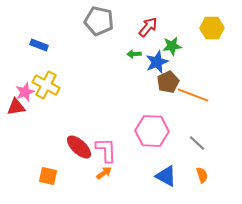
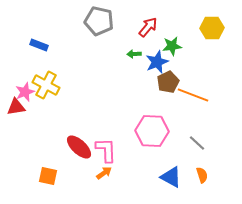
blue triangle: moved 5 px right, 1 px down
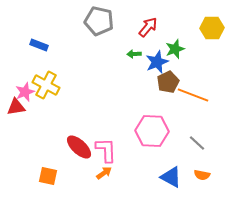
green star: moved 3 px right, 3 px down; rotated 12 degrees counterclockwise
orange semicircle: rotated 119 degrees clockwise
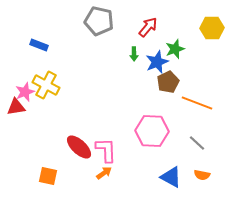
green arrow: rotated 88 degrees counterclockwise
orange line: moved 4 px right, 8 px down
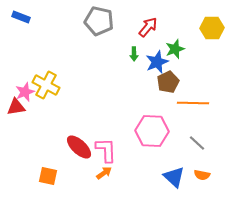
blue rectangle: moved 18 px left, 28 px up
orange line: moved 4 px left; rotated 20 degrees counterclockwise
blue triangle: moved 3 px right; rotated 15 degrees clockwise
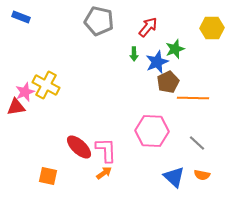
orange line: moved 5 px up
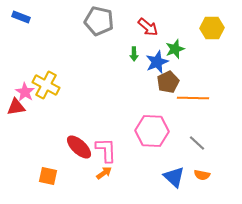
red arrow: rotated 90 degrees clockwise
pink star: rotated 18 degrees counterclockwise
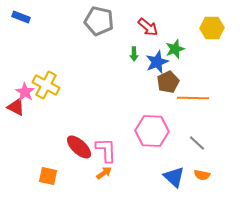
red triangle: rotated 36 degrees clockwise
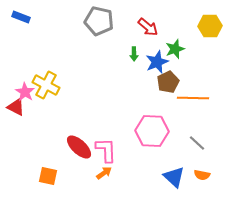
yellow hexagon: moved 2 px left, 2 px up
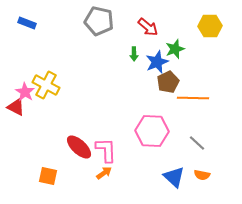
blue rectangle: moved 6 px right, 6 px down
